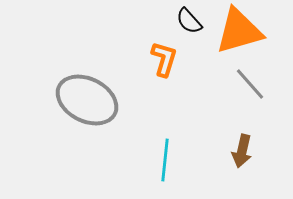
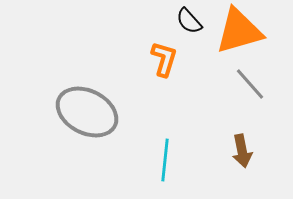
gray ellipse: moved 12 px down
brown arrow: rotated 24 degrees counterclockwise
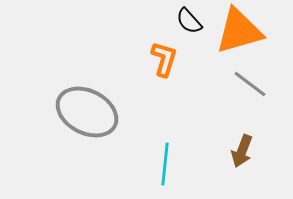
gray line: rotated 12 degrees counterclockwise
brown arrow: rotated 32 degrees clockwise
cyan line: moved 4 px down
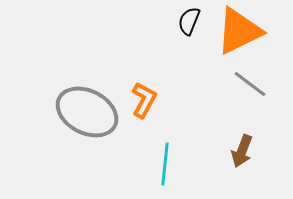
black semicircle: rotated 64 degrees clockwise
orange triangle: rotated 10 degrees counterclockwise
orange L-shape: moved 20 px left, 41 px down; rotated 12 degrees clockwise
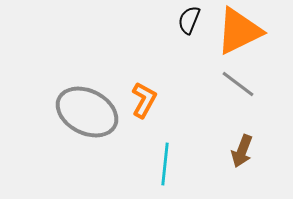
black semicircle: moved 1 px up
gray line: moved 12 px left
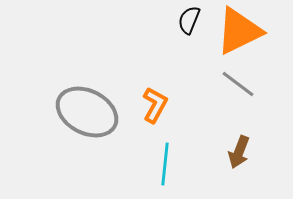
orange L-shape: moved 11 px right, 5 px down
brown arrow: moved 3 px left, 1 px down
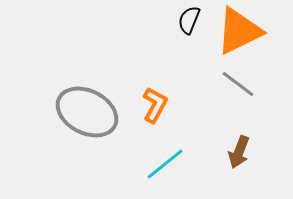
cyan line: rotated 45 degrees clockwise
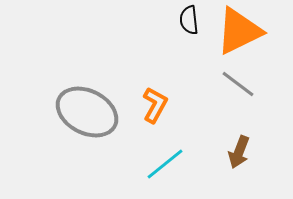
black semicircle: rotated 28 degrees counterclockwise
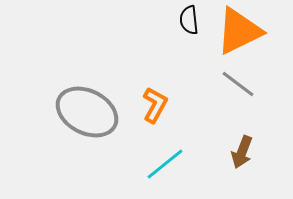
brown arrow: moved 3 px right
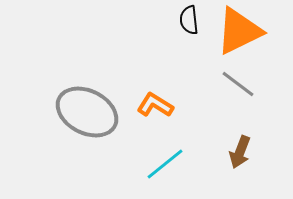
orange L-shape: rotated 87 degrees counterclockwise
brown arrow: moved 2 px left
